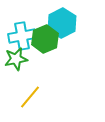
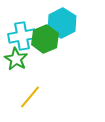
green star: rotated 30 degrees counterclockwise
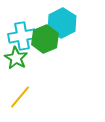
green star: moved 1 px up
yellow line: moved 10 px left
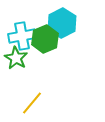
yellow line: moved 12 px right, 6 px down
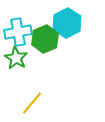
cyan hexagon: moved 5 px right
cyan cross: moved 4 px left, 4 px up
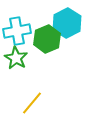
cyan cross: moved 1 px left, 1 px up
green hexagon: moved 2 px right
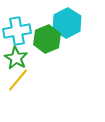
yellow line: moved 14 px left, 23 px up
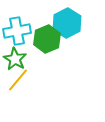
green star: moved 1 px left, 1 px down
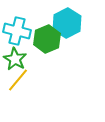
cyan cross: rotated 24 degrees clockwise
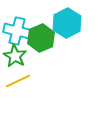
green hexagon: moved 6 px left, 1 px up
green star: moved 3 px up
yellow line: moved 1 px down; rotated 25 degrees clockwise
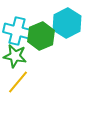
green hexagon: moved 2 px up
green star: rotated 20 degrees counterclockwise
yellow line: moved 1 px down; rotated 25 degrees counterclockwise
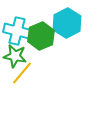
yellow line: moved 4 px right, 9 px up
